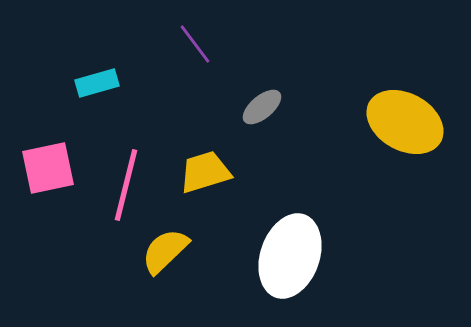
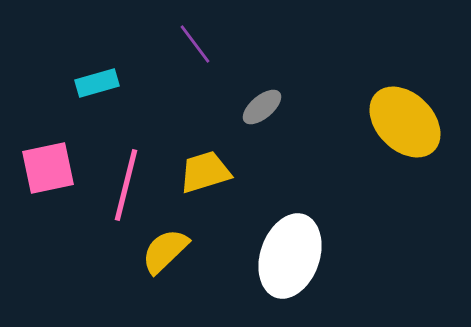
yellow ellipse: rotated 16 degrees clockwise
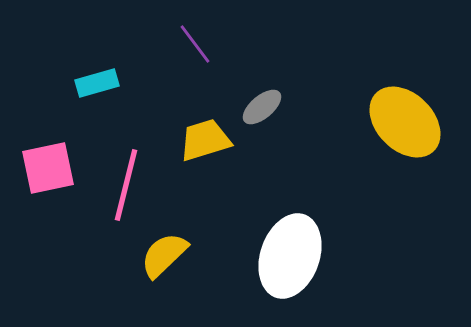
yellow trapezoid: moved 32 px up
yellow semicircle: moved 1 px left, 4 px down
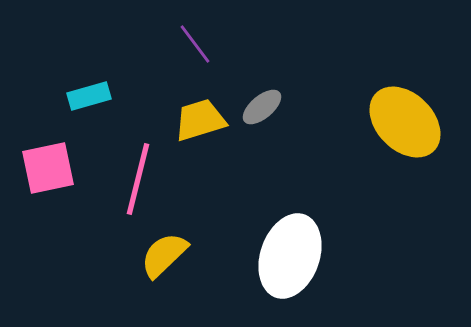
cyan rectangle: moved 8 px left, 13 px down
yellow trapezoid: moved 5 px left, 20 px up
pink line: moved 12 px right, 6 px up
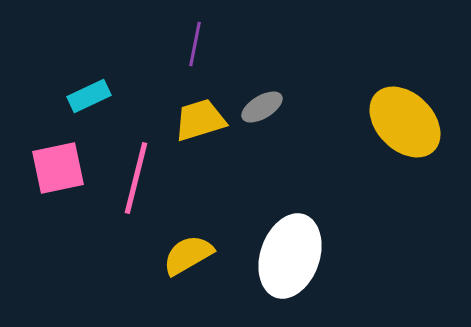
purple line: rotated 48 degrees clockwise
cyan rectangle: rotated 9 degrees counterclockwise
gray ellipse: rotated 9 degrees clockwise
pink square: moved 10 px right
pink line: moved 2 px left, 1 px up
yellow semicircle: moved 24 px right; rotated 14 degrees clockwise
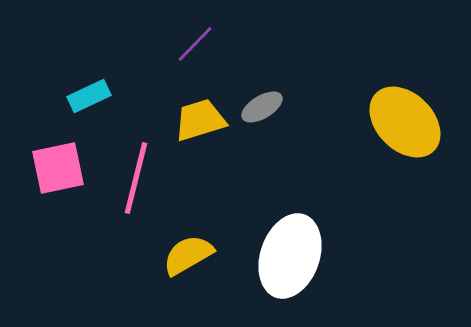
purple line: rotated 33 degrees clockwise
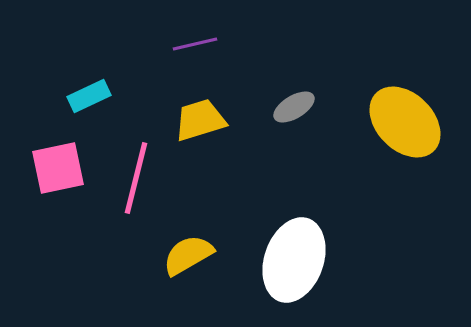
purple line: rotated 33 degrees clockwise
gray ellipse: moved 32 px right
white ellipse: moved 4 px right, 4 px down
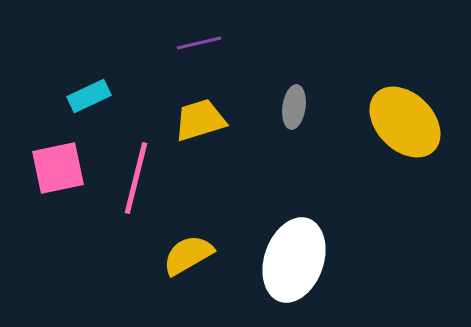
purple line: moved 4 px right, 1 px up
gray ellipse: rotated 51 degrees counterclockwise
